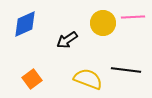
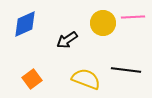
yellow semicircle: moved 2 px left
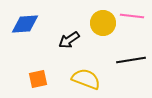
pink line: moved 1 px left, 1 px up; rotated 10 degrees clockwise
blue diamond: rotated 20 degrees clockwise
black arrow: moved 2 px right
black line: moved 5 px right, 10 px up; rotated 16 degrees counterclockwise
orange square: moved 6 px right; rotated 24 degrees clockwise
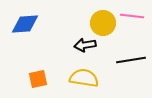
black arrow: moved 16 px right, 5 px down; rotated 25 degrees clockwise
yellow semicircle: moved 2 px left, 1 px up; rotated 12 degrees counterclockwise
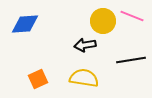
pink line: rotated 15 degrees clockwise
yellow circle: moved 2 px up
orange square: rotated 12 degrees counterclockwise
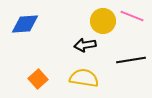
orange square: rotated 18 degrees counterclockwise
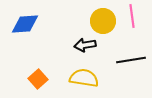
pink line: rotated 60 degrees clockwise
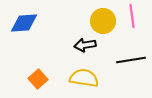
blue diamond: moved 1 px left, 1 px up
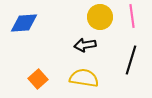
yellow circle: moved 3 px left, 4 px up
black line: rotated 64 degrees counterclockwise
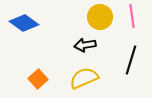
blue diamond: rotated 40 degrees clockwise
yellow semicircle: rotated 32 degrees counterclockwise
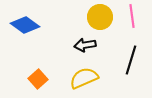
blue diamond: moved 1 px right, 2 px down
